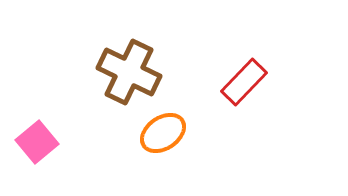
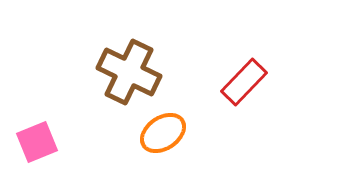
pink square: rotated 18 degrees clockwise
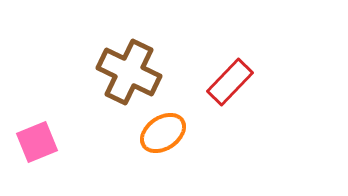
red rectangle: moved 14 px left
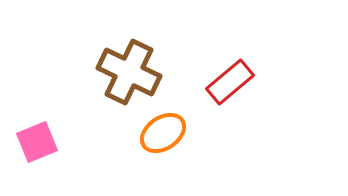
red rectangle: rotated 6 degrees clockwise
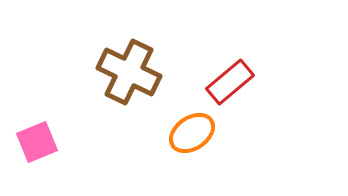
orange ellipse: moved 29 px right
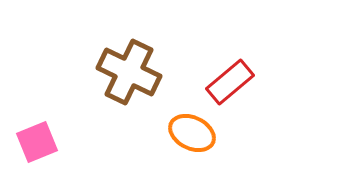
orange ellipse: rotated 60 degrees clockwise
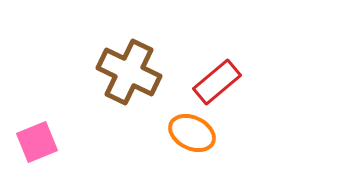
red rectangle: moved 13 px left
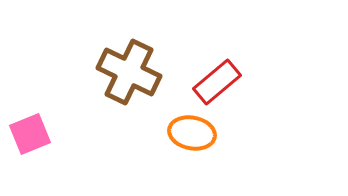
orange ellipse: rotated 15 degrees counterclockwise
pink square: moved 7 px left, 8 px up
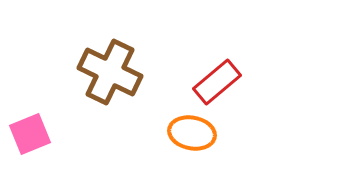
brown cross: moved 19 px left
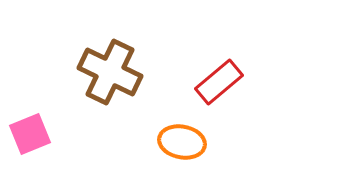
red rectangle: moved 2 px right
orange ellipse: moved 10 px left, 9 px down
